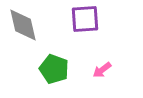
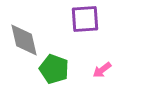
gray diamond: moved 1 px right, 15 px down
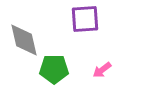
green pentagon: rotated 20 degrees counterclockwise
